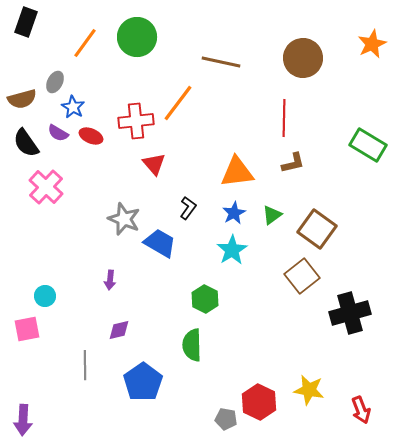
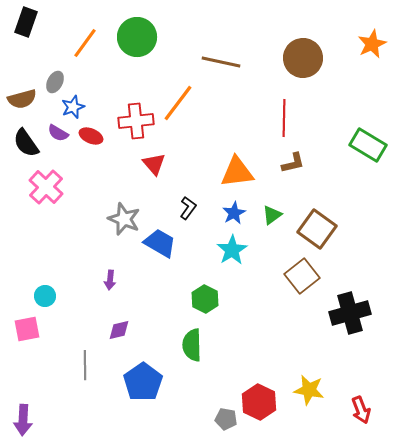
blue star at (73, 107): rotated 20 degrees clockwise
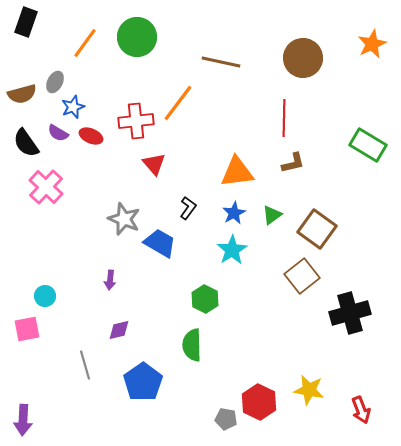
brown semicircle at (22, 99): moved 5 px up
gray line at (85, 365): rotated 16 degrees counterclockwise
